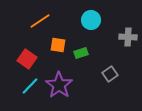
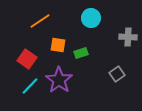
cyan circle: moved 2 px up
gray square: moved 7 px right
purple star: moved 5 px up
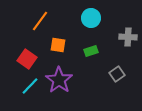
orange line: rotated 20 degrees counterclockwise
green rectangle: moved 10 px right, 2 px up
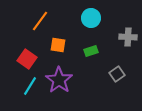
cyan line: rotated 12 degrees counterclockwise
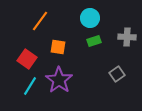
cyan circle: moved 1 px left
gray cross: moved 1 px left
orange square: moved 2 px down
green rectangle: moved 3 px right, 10 px up
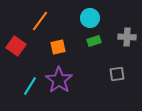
orange square: rotated 21 degrees counterclockwise
red square: moved 11 px left, 13 px up
gray square: rotated 28 degrees clockwise
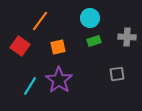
red square: moved 4 px right
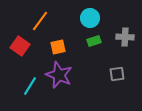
gray cross: moved 2 px left
purple star: moved 5 px up; rotated 12 degrees counterclockwise
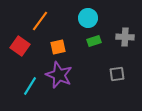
cyan circle: moved 2 px left
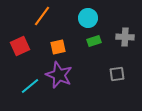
orange line: moved 2 px right, 5 px up
red square: rotated 30 degrees clockwise
cyan line: rotated 18 degrees clockwise
